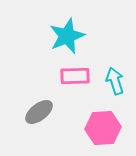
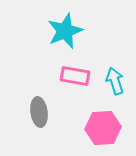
cyan star: moved 2 px left, 5 px up
pink rectangle: rotated 12 degrees clockwise
gray ellipse: rotated 60 degrees counterclockwise
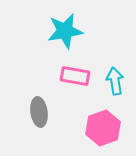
cyan star: rotated 12 degrees clockwise
cyan arrow: rotated 8 degrees clockwise
pink hexagon: rotated 16 degrees counterclockwise
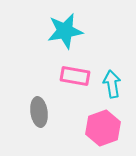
cyan arrow: moved 3 px left, 3 px down
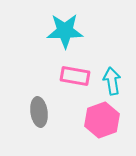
cyan star: rotated 9 degrees clockwise
cyan arrow: moved 3 px up
pink hexagon: moved 1 px left, 8 px up
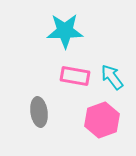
cyan arrow: moved 4 px up; rotated 28 degrees counterclockwise
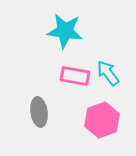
cyan star: rotated 9 degrees clockwise
cyan arrow: moved 4 px left, 4 px up
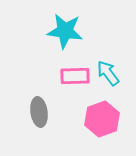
pink rectangle: rotated 12 degrees counterclockwise
pink hexagon: moved 1 px up
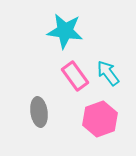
pink rectangle: rotated 56 degrees clockwise
pink hexagon: moved 2 px left
